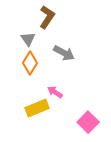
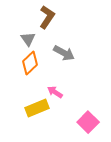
orange diamond: rotated 15 degrees clockwise
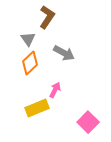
pink arrow: moved 2 px up; rotated 84 degrees clockwise
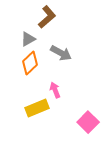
brown L-shape: rotated 15 degrees clockwise
gray triangle: rotated 35 degrees clockwise
gray arrow: moved 3 px left
pink arrow: rotated 49 degrees counterclockwise
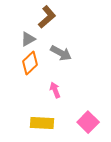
yellow rectangle: moved 5 px right, 15 px down; rotated 25 degrees clockwise
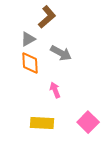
orange diamond: rotated 50 degrees counterclockwise
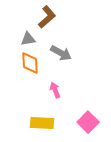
gray triangle: rotated 21 degrees clockwise
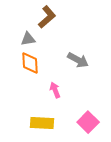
gray arrow: moved 17 px right, 7 px down
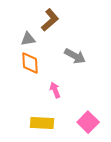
brown L-shape: moved 3 px right, 3 px down
gray arrow: moved 3 px left, 4 px up
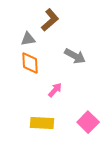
pink arrow: rotated 63 degrees clockwise
